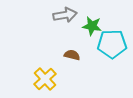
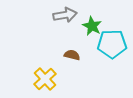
green star: rotated 18 degrees clockwise
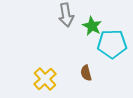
gray arrow: moved 1 px right; rotated 90 degrees clockwise
brown semicircle: moved 14 px right, 18 px down; rotated 119 degrees counterclockwise
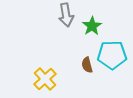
green star: rotated 12 degrees clockwise
cyan pentagon: moved 11 px down
brown semicircle: moved 1 px right, 8 px up
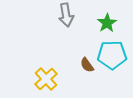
green star: moved 15 px right, 3 px up
brown semicircle: rotated 21 degrees counterclockwise
yellow cross: moved 1 px right
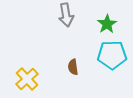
green star: moved 1 px down
brown semicircle: moved 14 px left, 2 px down; rotated 28 degrees clockwise
yellow cross: moved 19 px left
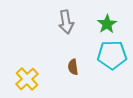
gray arrow: moved 7 px down
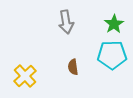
green star: moved 7 px right
yellow cross: moved 2 px left, 3 px up
